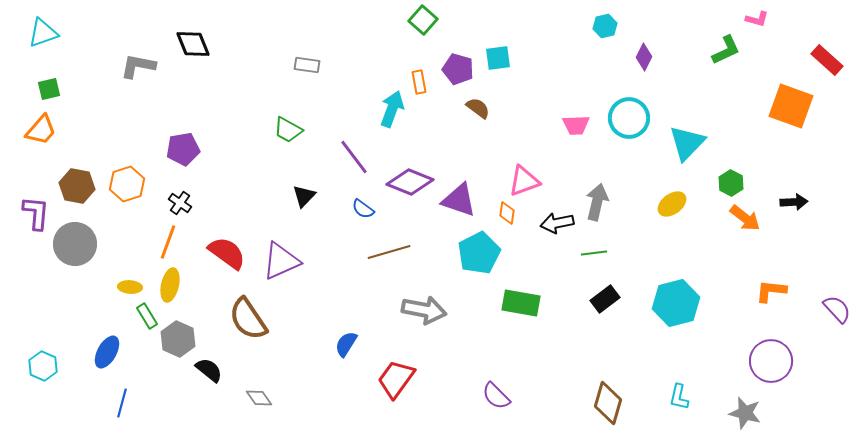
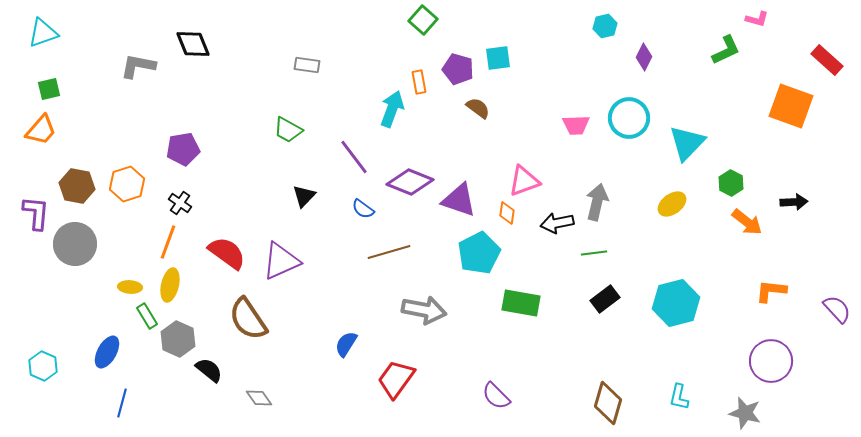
orange arrow at (745, 218): moved 2 px right, 4 px down
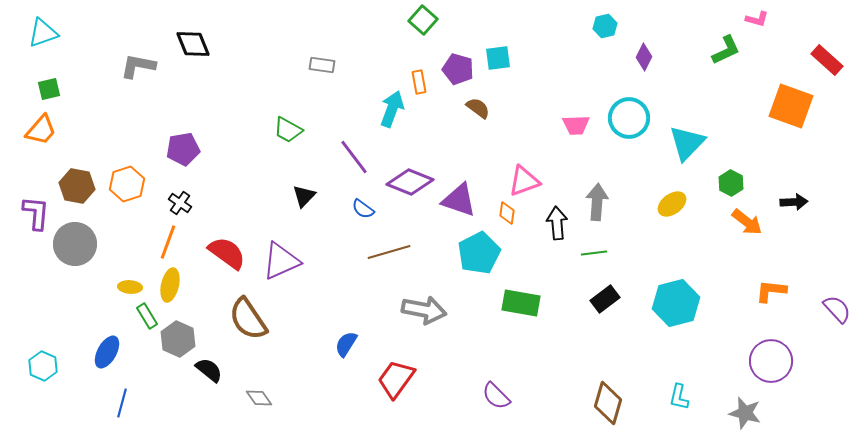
gray rectangle at (307, 65): moved 15 px right
gray arrow at (597, 202): rotated 9 degrees counterclockwise
black arrow at (557, 223): rotated 96 degrees clockwise
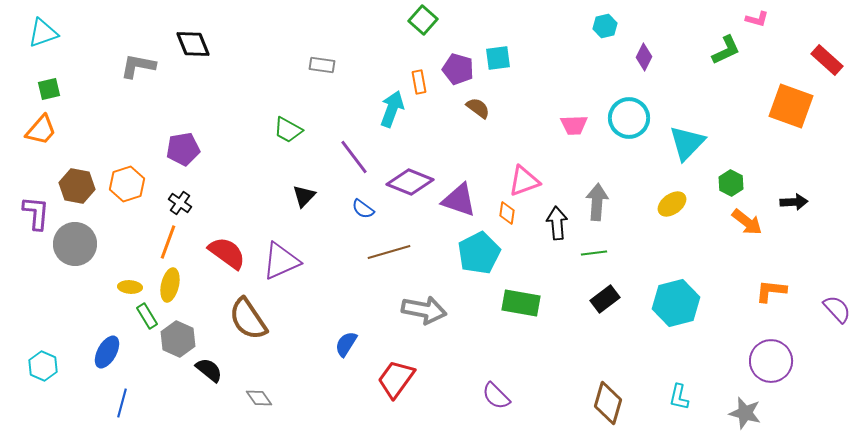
pink trapezoid at (576, 125): moved 2 px left
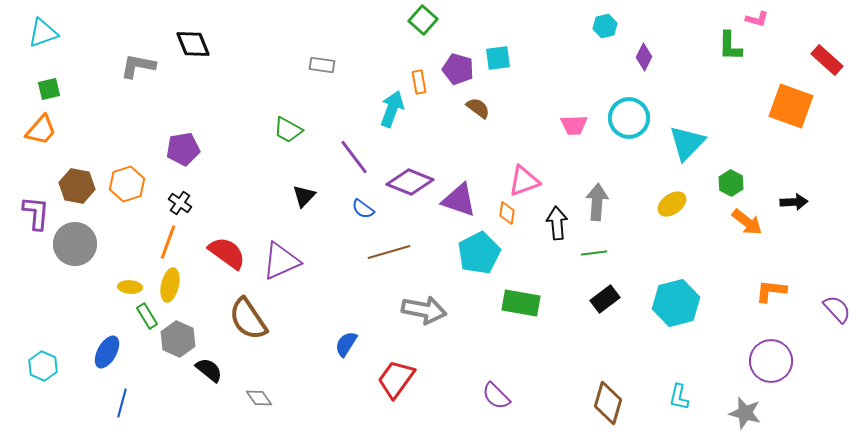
green L-shape at (726, 50): moved 4 px right, 4 px up; rotated 116 degrees clockwise
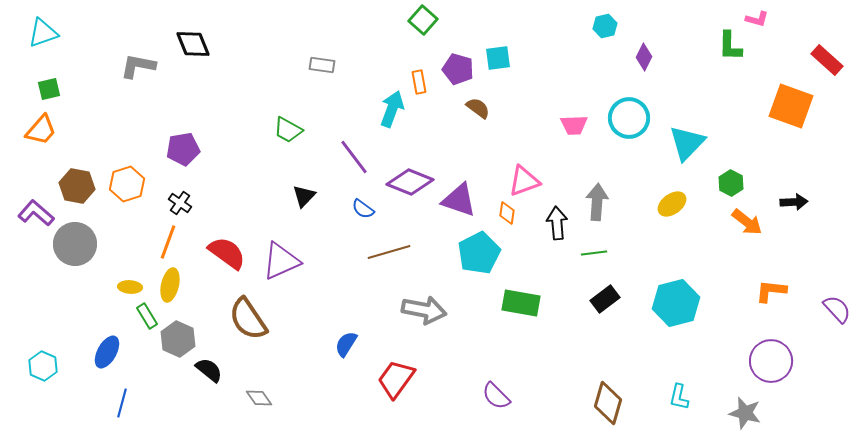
purple L-shape at (36, 213): rotated 54 degrees counterclockwise
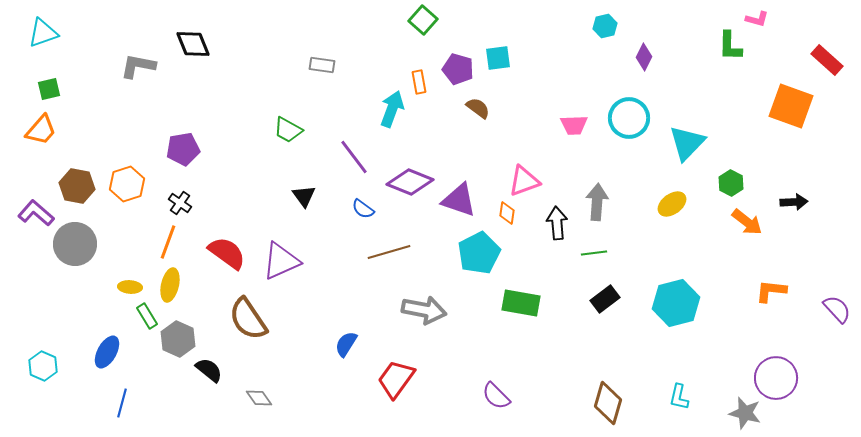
black triangle at (304, 196): rotated 20 degrees counterclockwise
purple circle at (771, 361): moved 5 px right, 17 px down
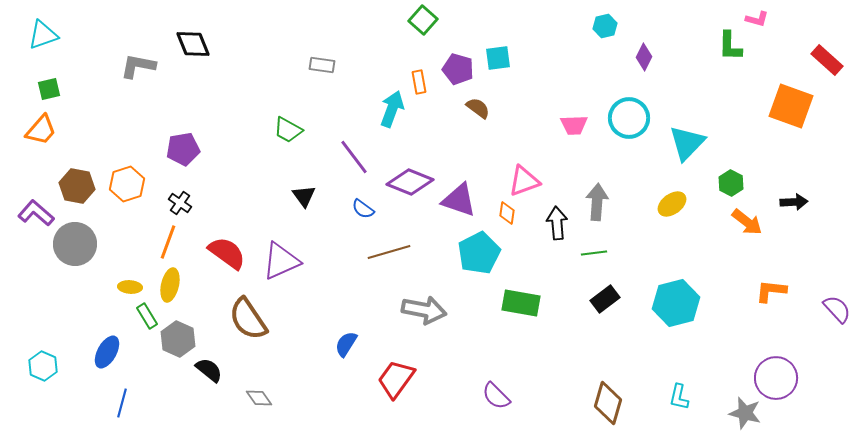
cyan triangle at (43, 33): moved 2 px down
